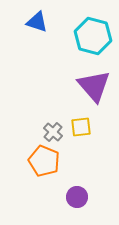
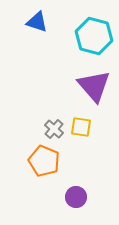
cyan hexagon: moved 1 px right
yellow square: rotated 15 degrees clockwise
gray cross: moved 1 px right, 3 px up
purple circle: moved 1 px left
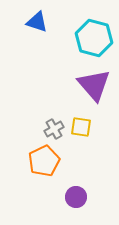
cyan hexagon: moved 2 px down
purple triangle: moved 1 px up
gray cross: rotated 18 degrees clockwise
orange pentagon: rotated 24 degrees clockwise
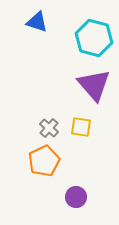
gray cross: moved 5 px left, 1 px up; rotated 18 degrees counterclockwise
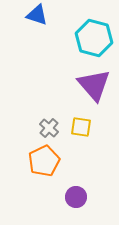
blue triangle: moved 7 px up
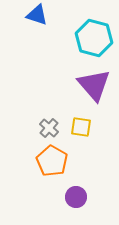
orange pentagon: moved 8 px right; rotated 16 degrees counterclockwise
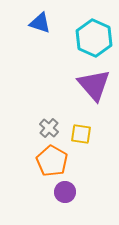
blue triangle: moved 3 px right, 8 px down
cyan hexagon: rotated 9 degrees clockwise
yellow square: moved 7 px down
purple circle: moved 11 px left, 5 px up
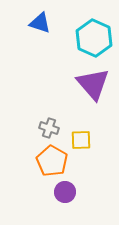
purple triangle: moved 1 px left, 1 px up
gray cross: rotated 24 degrees counterclockwise
yellow square: moved 6 px down; rotated 10 degrees counterclockwise
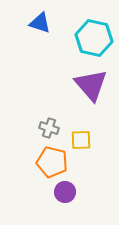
cyan hexagon: rotated 12 degrees counterclockwise
purple triangle: moved 2 px left, 1 px down
orange pentagon: moved 1 px down; rotated 16 degrees counterclockwise
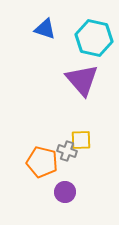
blue triangle: moved 5 px right, 6 px down
purple triangle: moved 9 px left, 5 px up
gray cross: moved 18 px right, 23 px down
orange pentagon: moved 10 px left
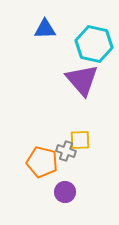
blue triangle: rotated 20 degrees counterclockwise
cyan hexagon: moved 6 px down
yellow square: moved 1 px left
gray cross: moved 1 px left
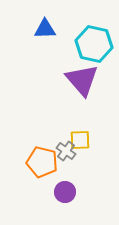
gray cross: rotated 18 degrees clockwise
